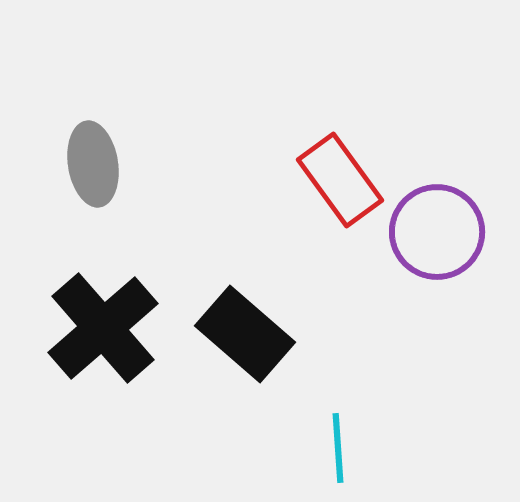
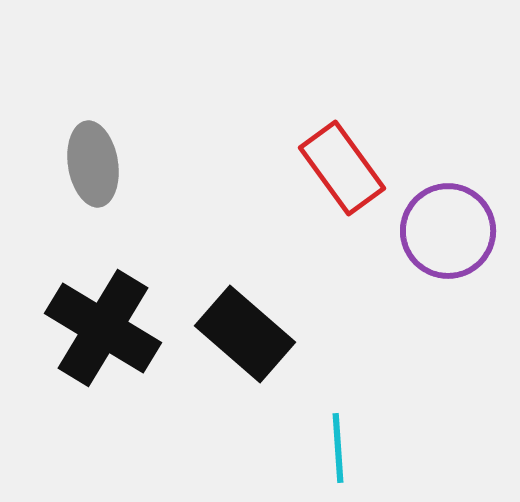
red rectangle: moved 2 px right, 12 px up
purple circle: moved 11 px right, 1 px up
black cross: rotated 18 degrees counterclockwise
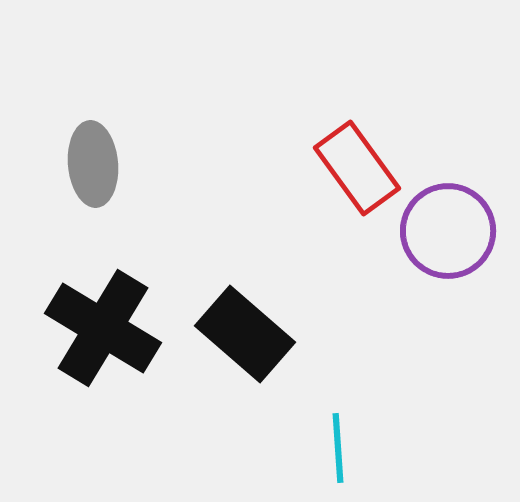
gray ellipse: rotated 4 degrees clockwise
red rectangle: moved 15 px right
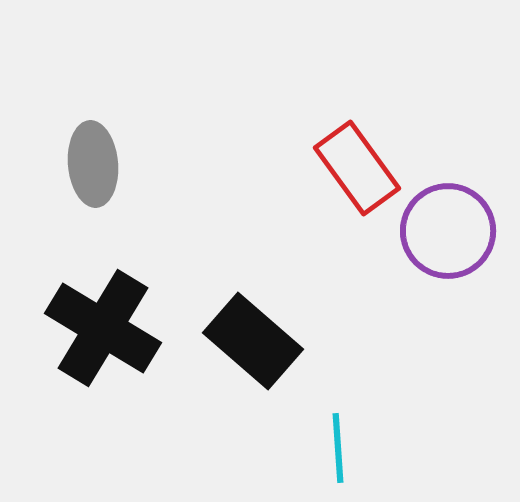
black rectangle: moved 8 px right, 7 px down
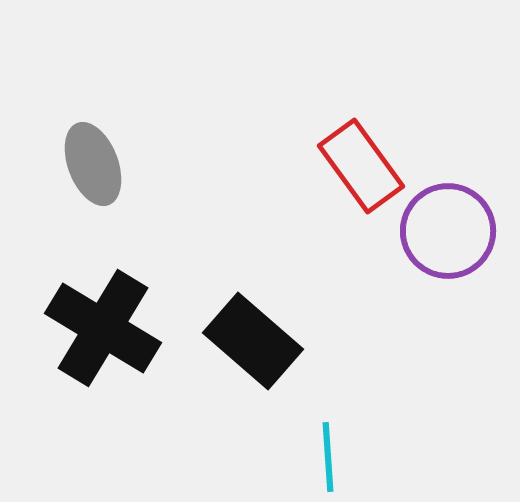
gray ellipse: rotated 16 degrees counterclockwise
red rectangle: moved 4 px right, 2 px up
cyan line: moved 10 px left, 9 px down
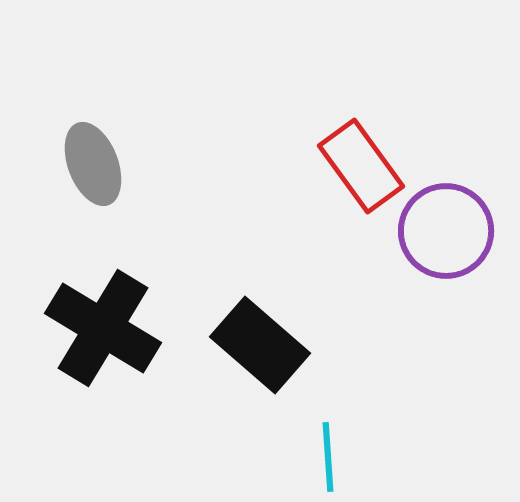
purple circle: moved 2 px left
black rectangle: moved 7 px right, 4 px down
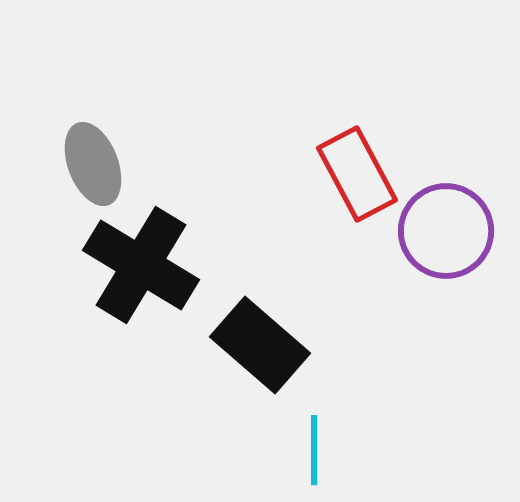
red rectangle: moved 4 px left, 8 px down; rotated 8 degrees clockwise
black cross: moved 38 px right, 63 px up
cyan line: moved 14 px left, 7 px up; rotated 4 degrees clockwise
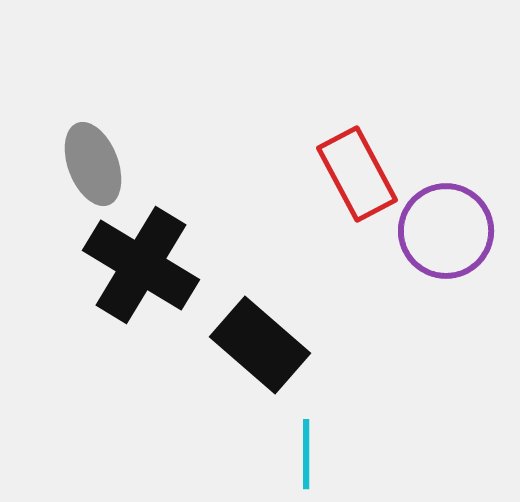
cyan line: moved 8 px left, 4 px down
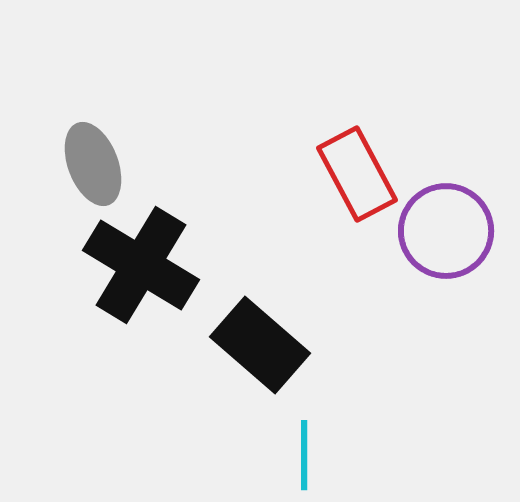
cyan line: moved 2 px left, 1 px down
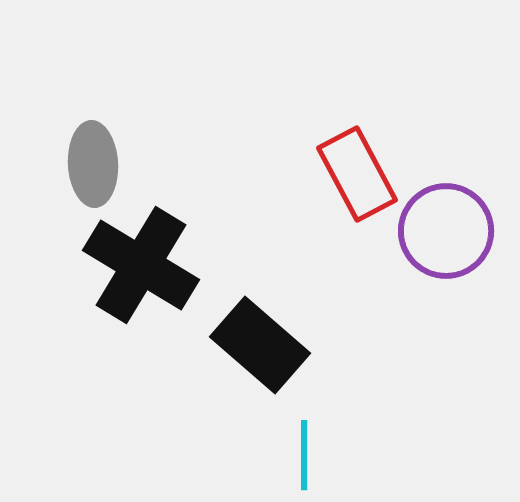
gray ellipse: rotated 18 degrees clockwise
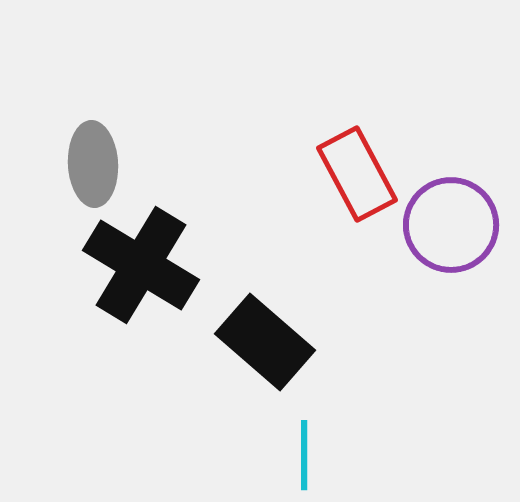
purple circle: moved 5 px right, 6 px up
black rectangle: moved 5 px right, 3 px up
